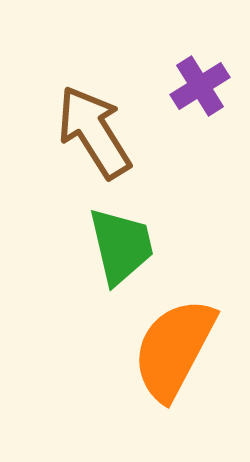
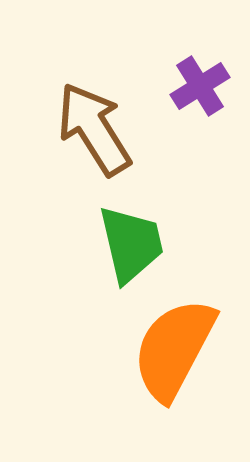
brown arrow: moved 3 px up
green trapezoid: moved 10 px right, 2 px up
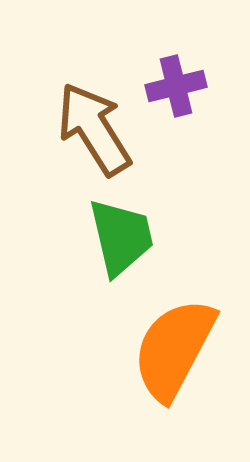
purple cross: moved 24 px left; rotated 18 degrees clockwise
green trapezoid: moved 10 px left, 7 px up
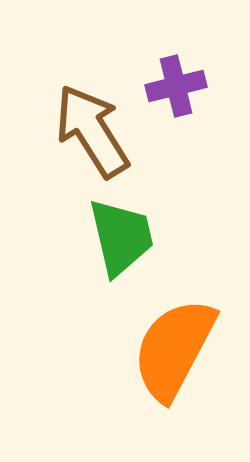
brown arrow: moved 2 px left, 2 px down
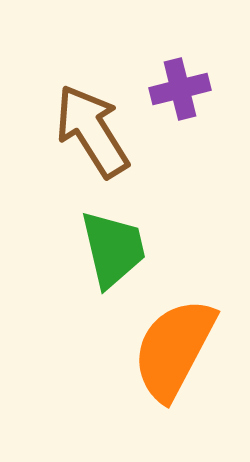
purple cross: moved 4 px right, 3 px down
green trapezoid: moved 8 px left, 12 px down
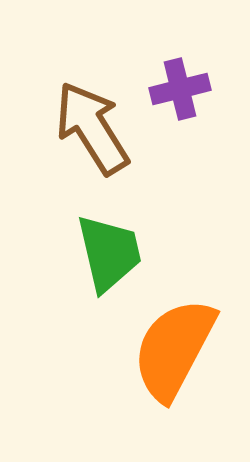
brown arrow: moved 3 px up
green trapezoid: moved 4 px left, 4 px down
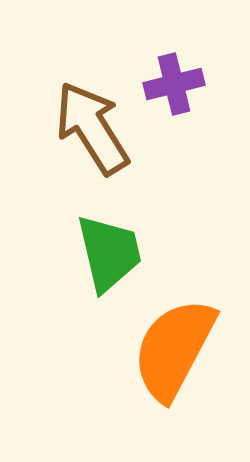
purple cross: moved 6 px left, 5 px up
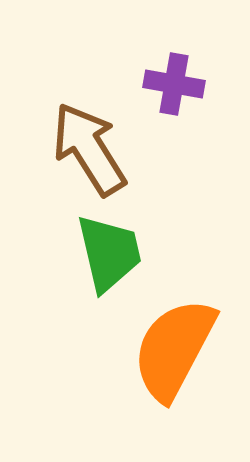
purple cross: rotated 24 degrees clockwise
brown arrow: moved 3 px left, 21 px down
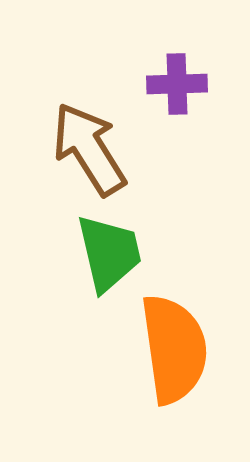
purple cross: moved 3 px right; rotated 12 degrees counterclockwise
orange semicircle: rotated 144 degrees clockwise
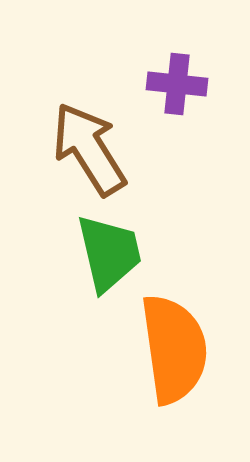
purple cross: rotated 8 degrees clockwise
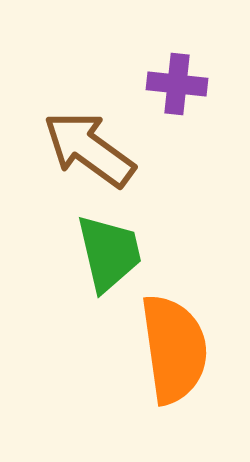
brown arrow: rotated 22 degrees counterclockwise
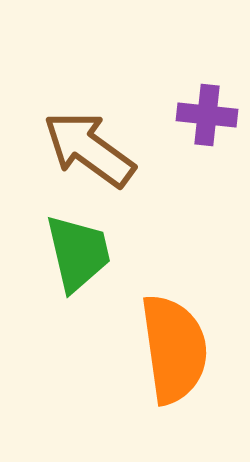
purple cross: moved 30 px right, 31 px down
green trapezoid: moved 31 px left
